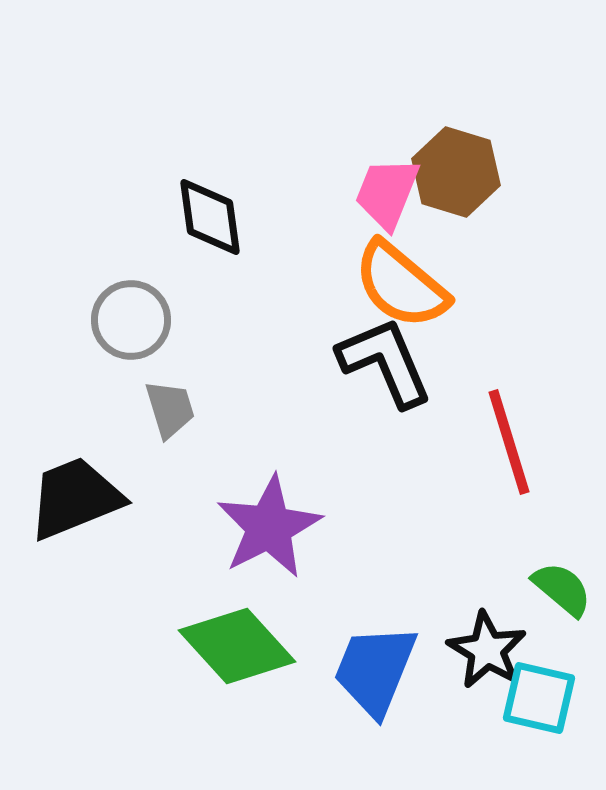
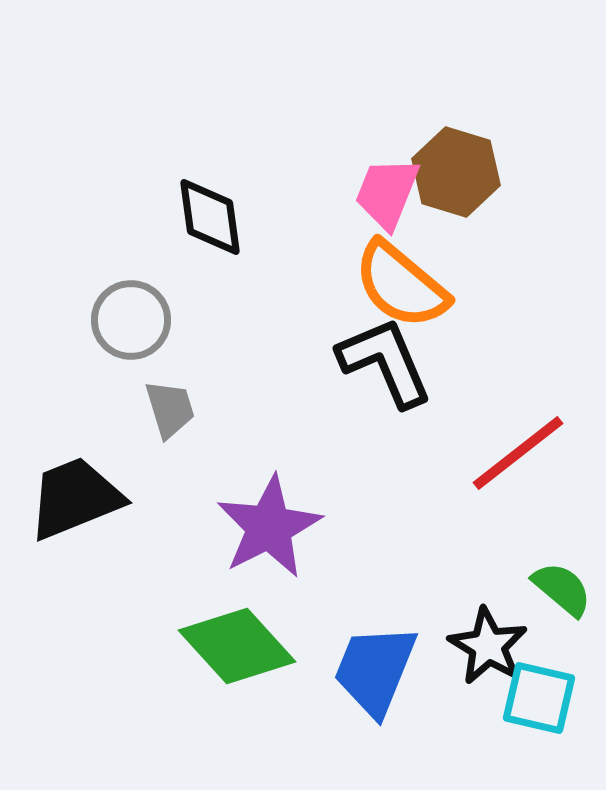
red line: moved 9 px right, 11 px down; rotated 69 degrees clockwise
black star: moved 1 px right, 4 px up
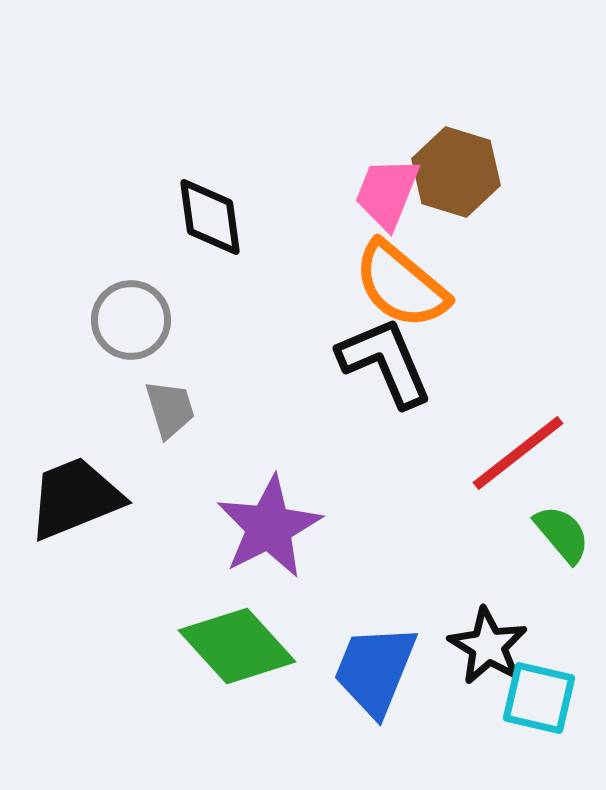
green semicircle: moved 55 px up; rotated 10 degrees clockwise
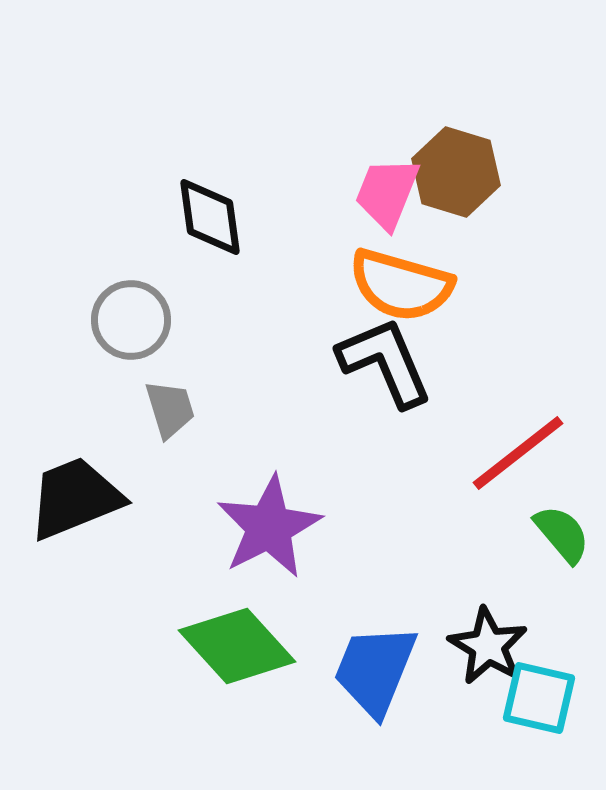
orange semicircle: rotated 24 degrees counterclockwise
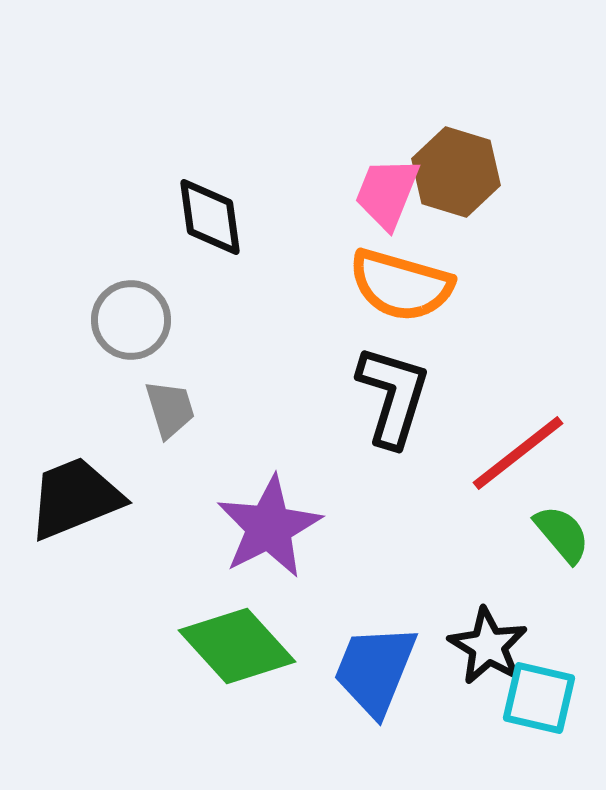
black L-shape: moved 8 px right, 34 px down; rotated 40 degrees clockwise
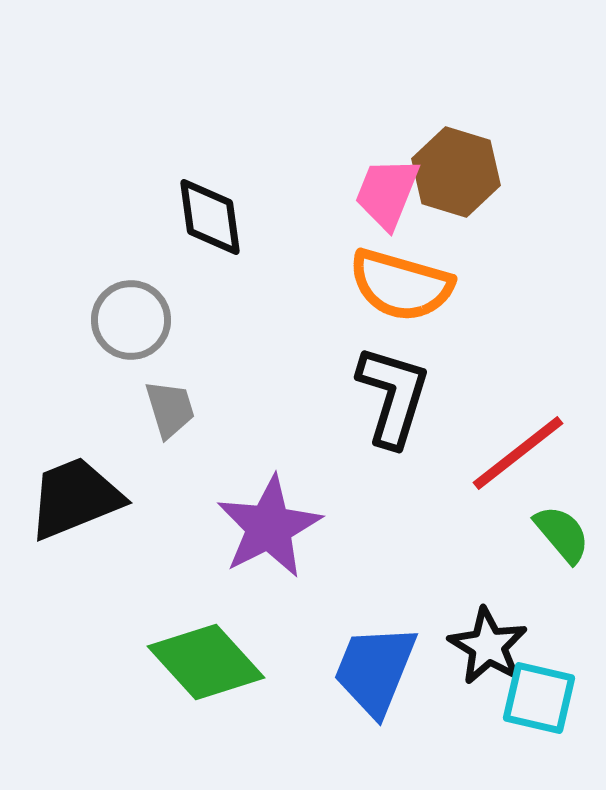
green diamond: moved 31 px left, 16 px down
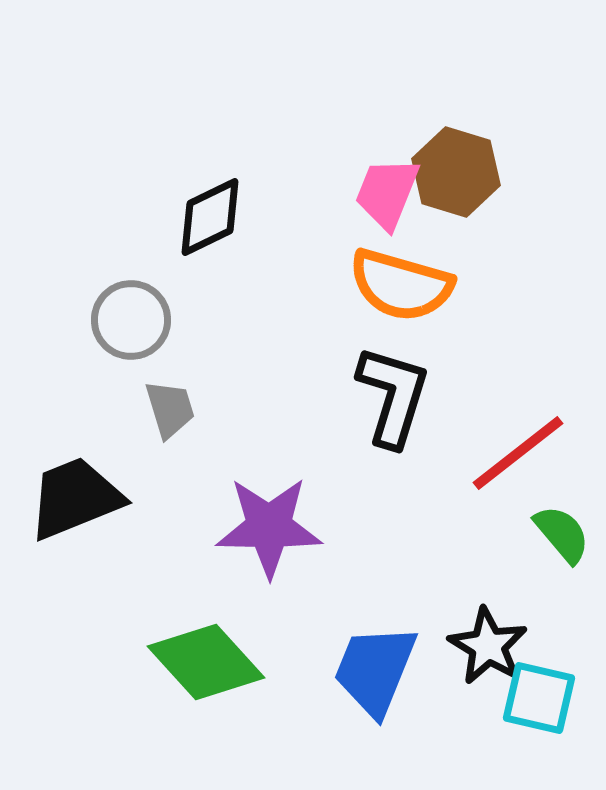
black diamond: rotated 72 degrees clockwise
purple star: rotated 28 degrees clockwise
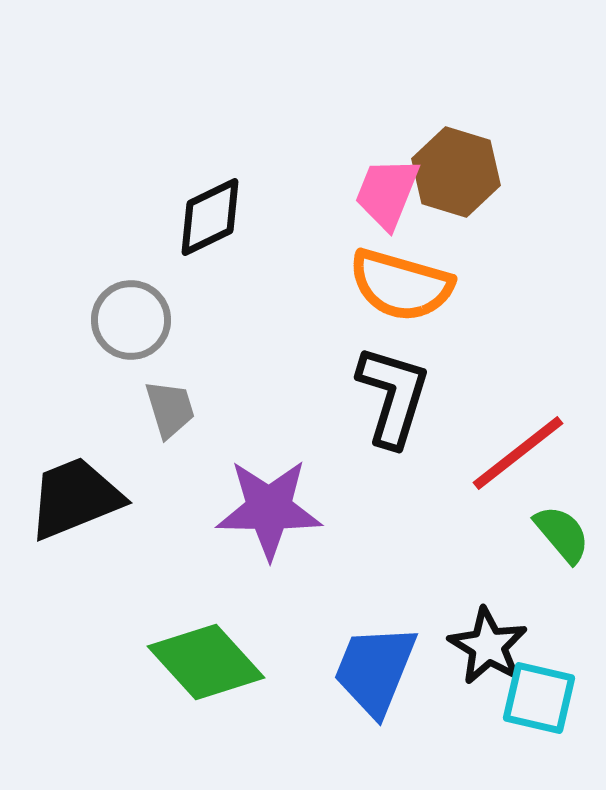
purple star: moved 18 px up
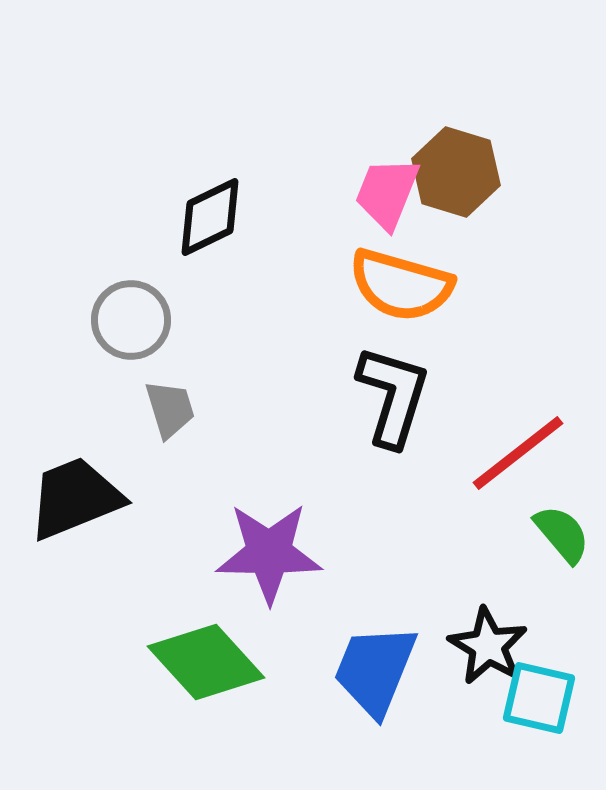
purple star: moved 44 px down
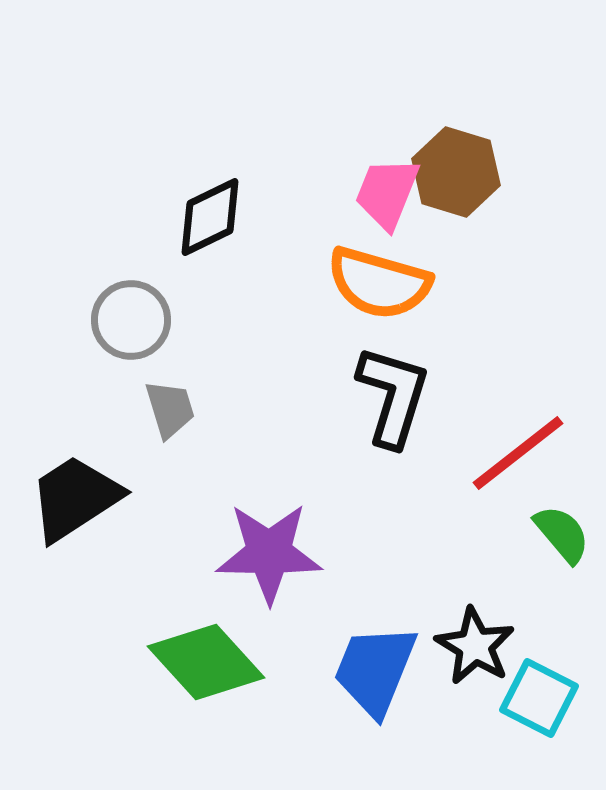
orange semicircle: moved 22 px left, 2 px up
black trapezoid: rotated 11 degrees counterclockwise
black star: moved 13 px left
cyan square: rotated 14 degrees clockwise
